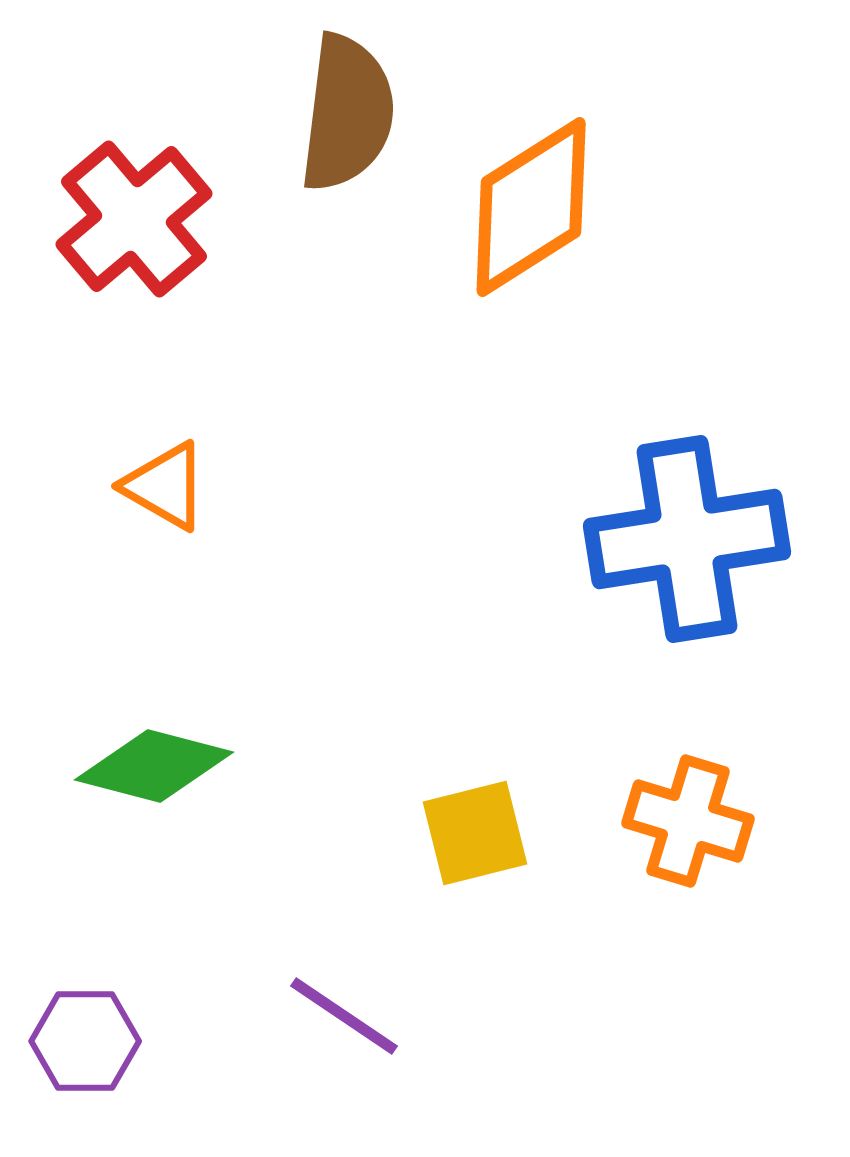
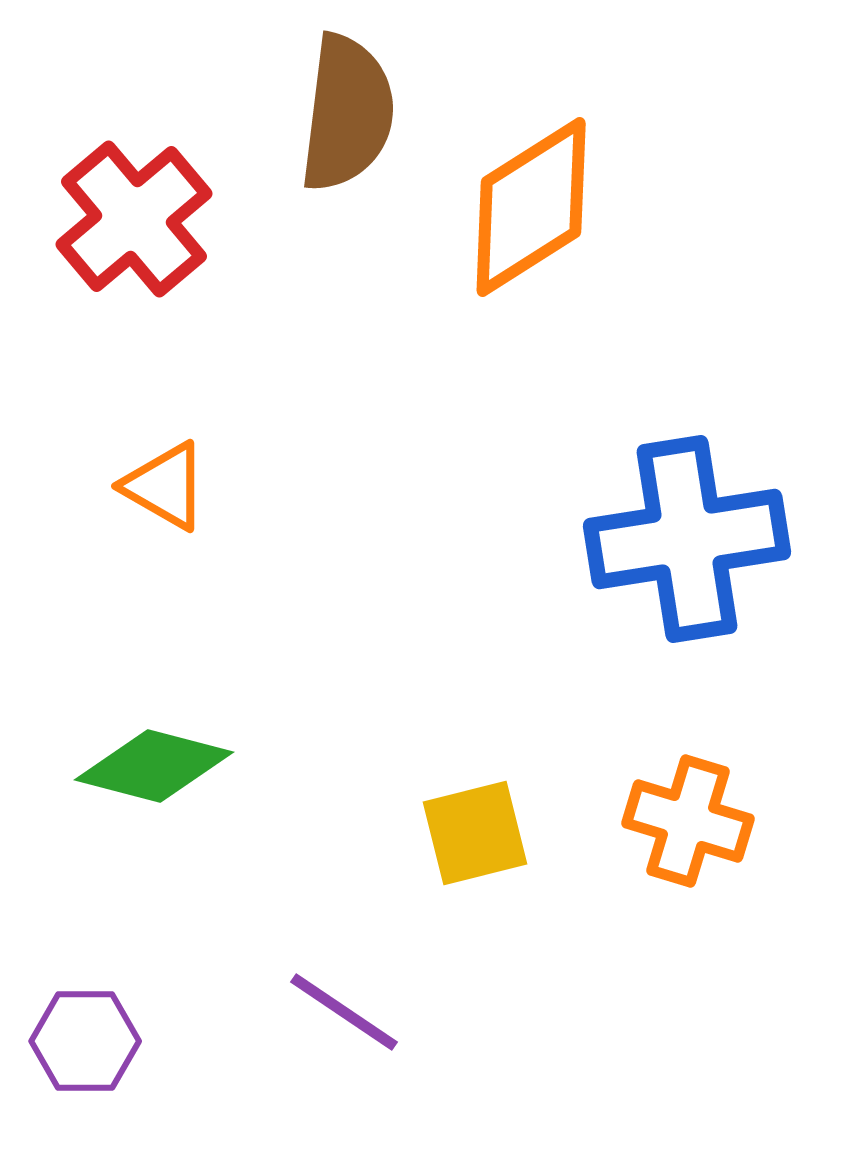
purple line: moved 4 px up
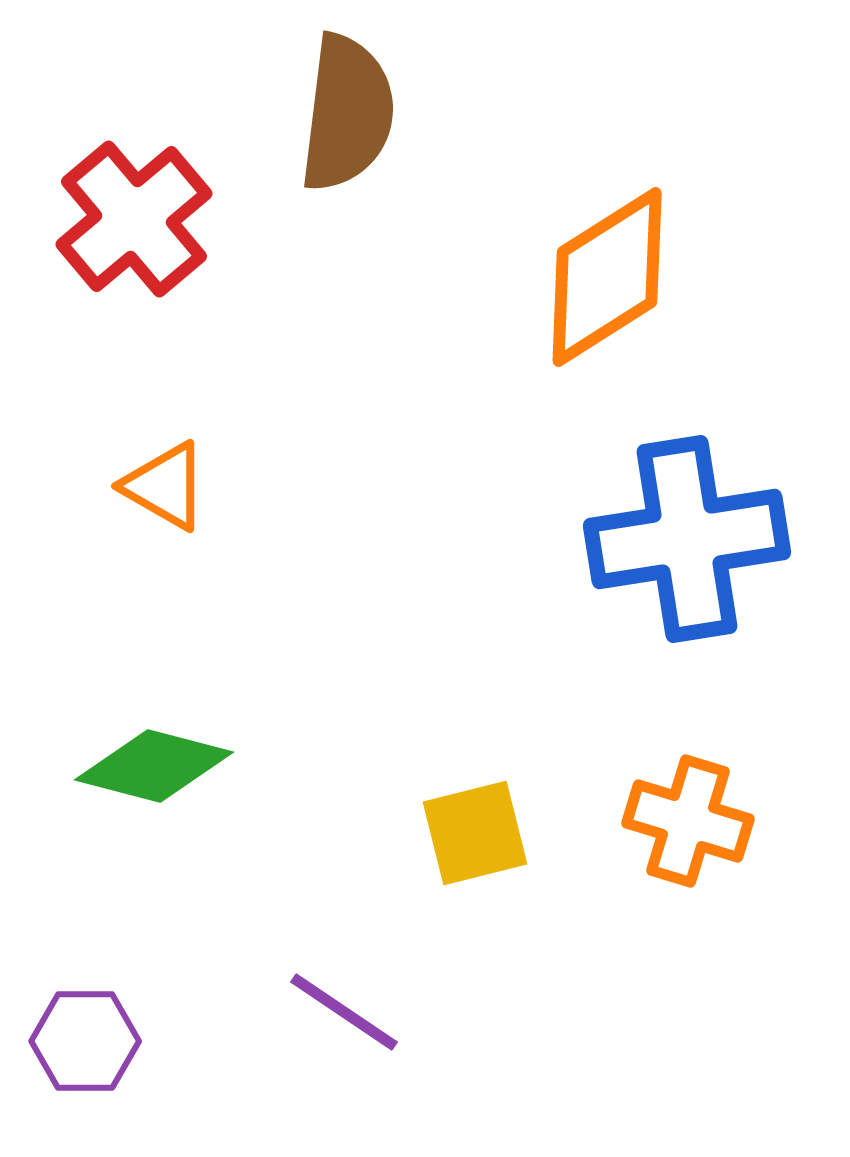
orange diamond: moved 76 px right, 70 px down
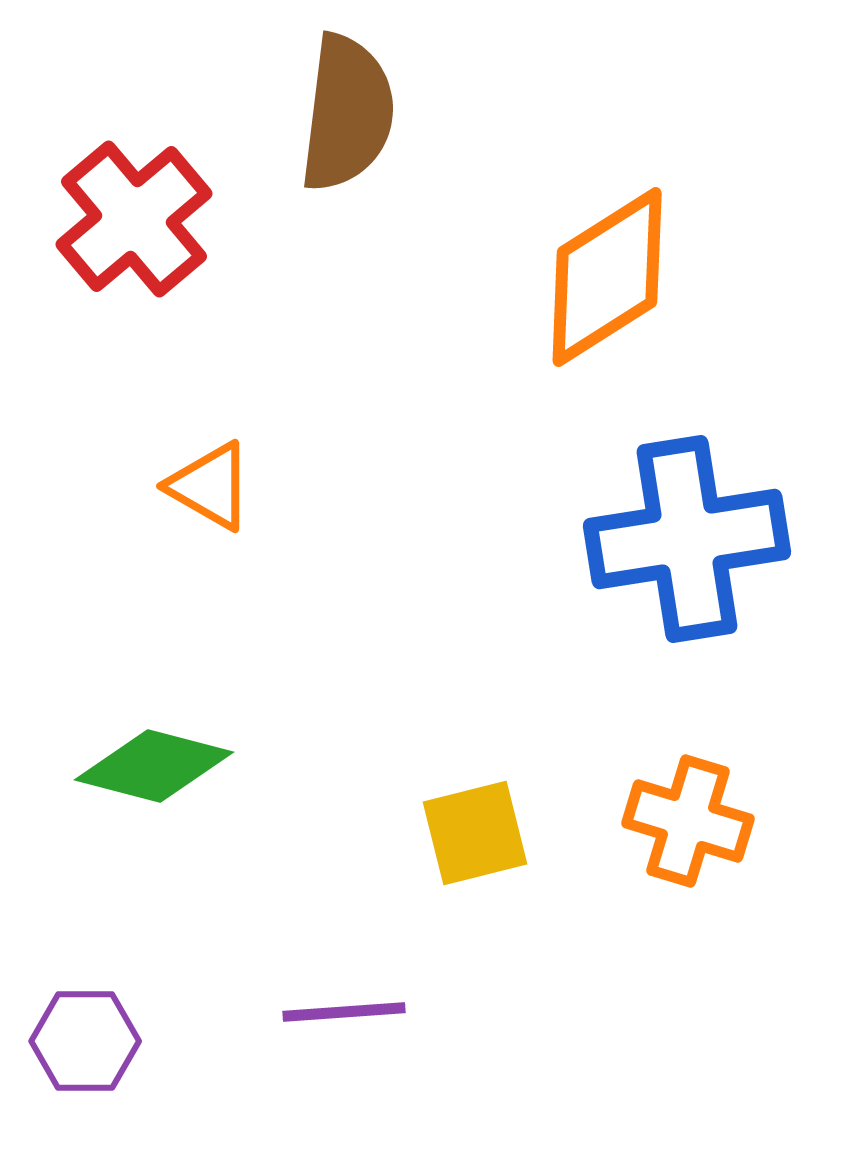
orange triangle: moved 45 px right
purple line: rotated 38 degrees counterclockwise
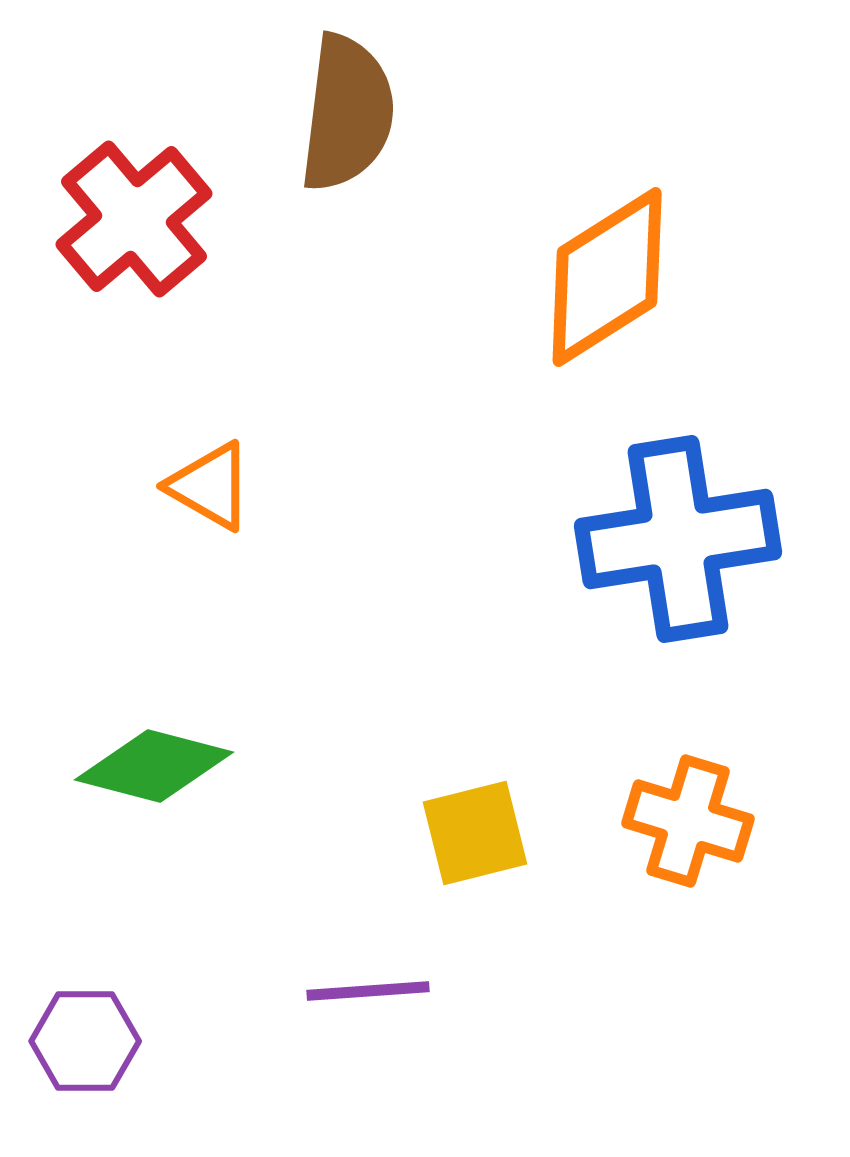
blue cross: moved 9 px left
purple line: moved 24 px right, 21 px up
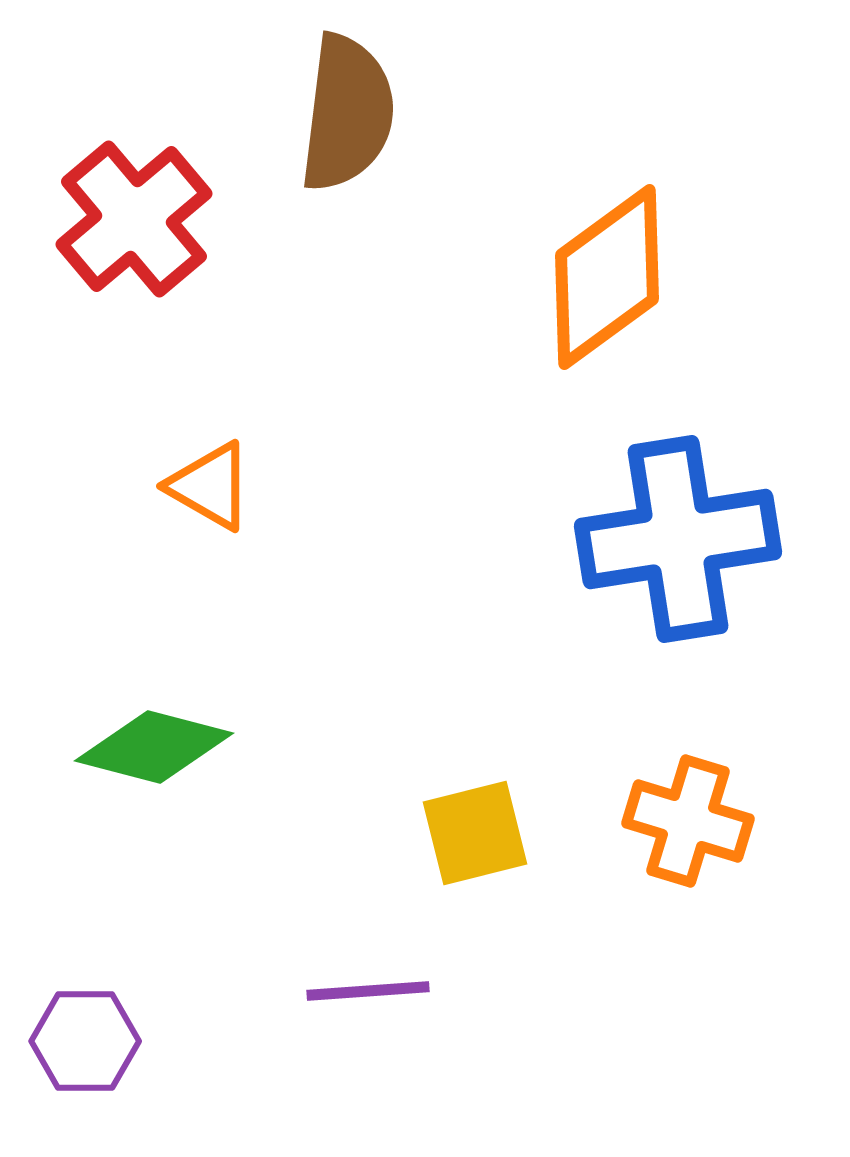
orange diamond: rotated 4 degrees counterclockwise
green diamond: moved 19 px up
